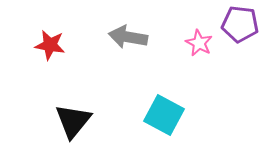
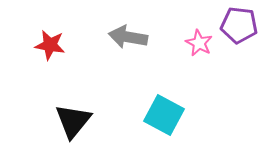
purple pentagon: moved 1 px left, 1 px down
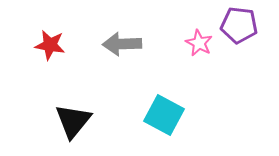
gray arrow: moved 6 px left, 7 px down; rotated 12 degrees counterclockwise
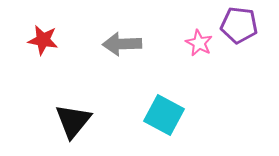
red star: moved 7 px left, 5 px up
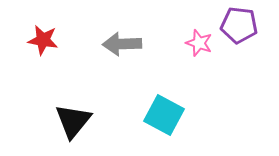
pink star: rotated 8 degrees counterclockwise
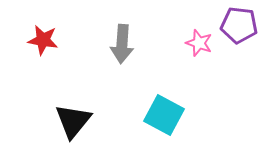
gray arrow: rotated 84 degrees counterclockwise
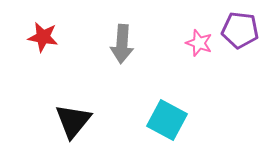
purple pentagon: moved 1 px right, 5 px down
red star: moved 3 px up
cyan square: moved 3 px right, 5 px down
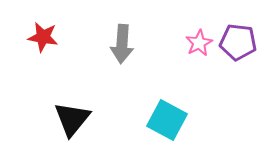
purple pentagon: moved 2 px left, 12 px down
pink star: rotated 24 degrees clockwise
black triangle: moved 1 px left, 2 px up
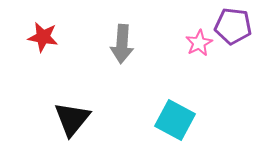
purple pentagon: moved 5 px left, 16 px up
cyan square: moved 8 px right
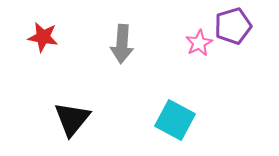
purple pentagon: rotated 24 degrees counterclockwise
